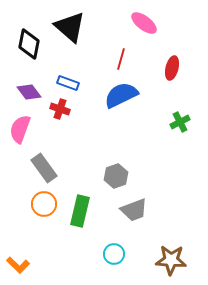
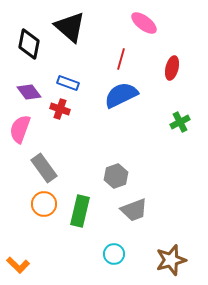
brown star: rotated 20 degrees counterclockwise
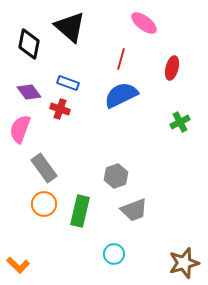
brown star: moved 13 px right, 3 px down
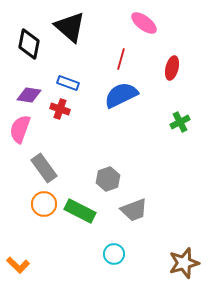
purple diamond: moved 3 px down; rotated 45 degrees counterclockwise
gray hexagon: moved 8 px left, 3 px down
green rectangle: rotated 76 degrees counterclockwise
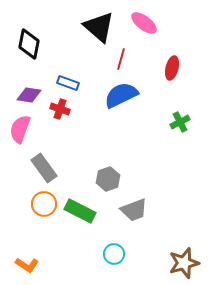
black triangle: moved 29 px right
orange L-shape: moved 9 px right; rotated 10 degrees counterclockwise
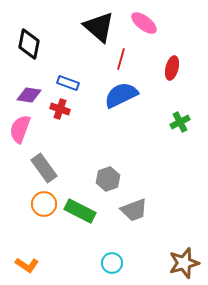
cyan circle: moved 2 px left, 9 px down
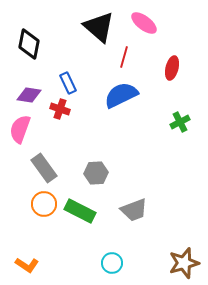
red line: moved 3 px right, 2 px up
blue rectangle: rotated 45 degrees clockwise
gray hexagon: moved 12 px left, 6 px up; rotated 15 degrees clockwise
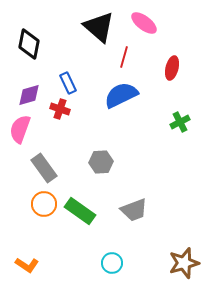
purple diamond: rotated 25 degrees counterclockwise
gray hexagon: moved 5 px right, 11 px up
green rectangle: rotated 8 degrees clockwise
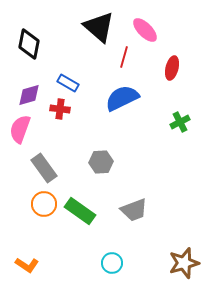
pink ellipse: moved 1 px right, 7 px down; rotated 8 degrees clockwise
blue rectangle: rotated 35 degrees counterclockwise
blue semicircle: moved 1 px right, 3 px down
red cross: rotated 12 degrees counterclockwise
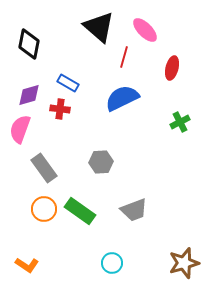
orange circle: moved 5 px down
